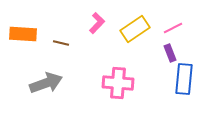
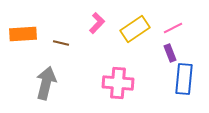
orange rectangle: rotated 8 degrees counterclockwise
gray arrow: rotated 56 degrees counterclockwise
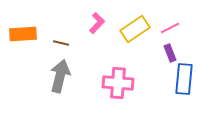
pink line: moved 3 px left
gray arrow: moved 14 px right, 7 px up
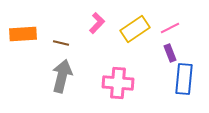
gray arrow: moved 2 px right
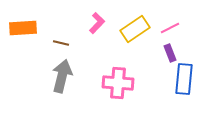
orange rectangle: moved 6 px up
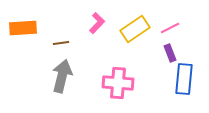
brown line: rotated 21 degrees counterclockwise
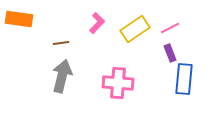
orange rectangle: moved 4 px left, 9 px up; rotated 12 degrees clockwise
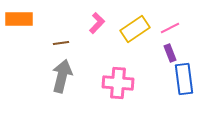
orange rectangle: rotated 8 degrees counterclockwise
blue rectangle: rotated 12 degrees counterclockwise
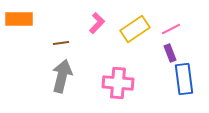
pink line: moved 1 px right, 1 px down
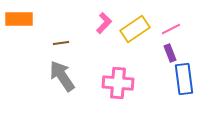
pink L-shape: moved 7 px right
gray arrow: rotated 48 degrees counterclockwise
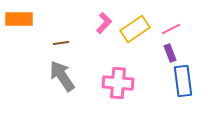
blue rectangle: moved 1 px left, 2 px down
